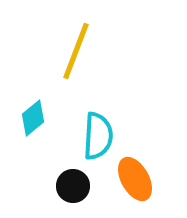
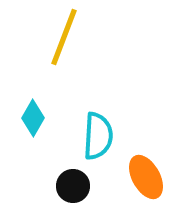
yellow line: moved 12 px left, 14 px up
cyan diamond: rotated 21 degrees counterclockwise
orange ellipse: moved 11 px right, 2 px up
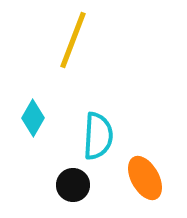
yellow line: moved 9 px right, 3 px down
orange ellipse: moved 1 px left, 1 px down
black circle: moved 1 px up
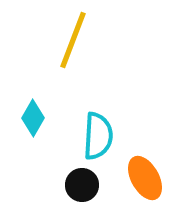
black circle: moved 9 px right
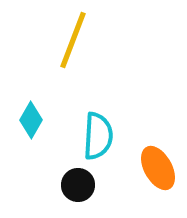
cyan diamond: moved 2 px left, 2 px down
orange ellipse: moved 13 px right, 10 px up
black circle: moved 4 px left
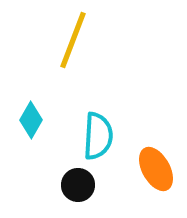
orange ellipse: moved 2 px left, 1 px down
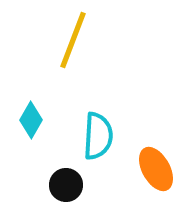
black circle: moved 12 px left
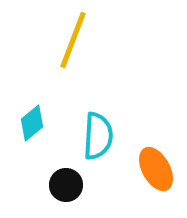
cyan diamond: moved 1 px right, 3 px down; rotated 21 degrees clockwise
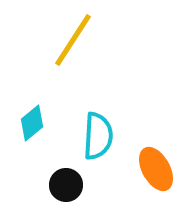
yellow line: rotated 12 degrees clockwise
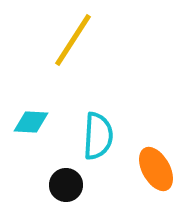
cyan diamond: moved 1 px left, 1 px up; rotated 42 degrees clockwise
